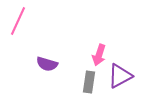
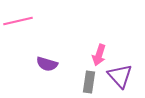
pink line: rotated 52 degrees clockwise
purple triangle: rotated 44 degrees counterclockwise
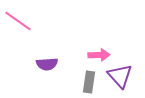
pink line: rotated 48 degrees clockwise
pink arrow: rotated 110 degrees counterclockwise
purple semicircle: rotated 20 degrees counterclockwise
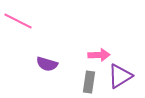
pink line: rotated 8 degrees counterclockwise
purple semicircle: rotated 20 degrees clockwise
purple triangle: rotated 40 degrees clockwise
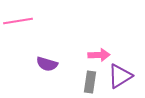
pink line: rotated 36 degrees counterclockwise
gray rectangle: moved 1 px right
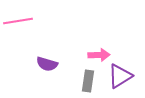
gray rectangle: moved 2 px left, 1 px up
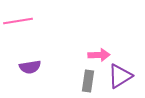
purple semicircle: moved 17 px left, 3 px down; rotated 25 degrees counterclockwise
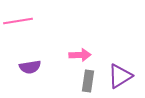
pink arrow: moved 19 px left
